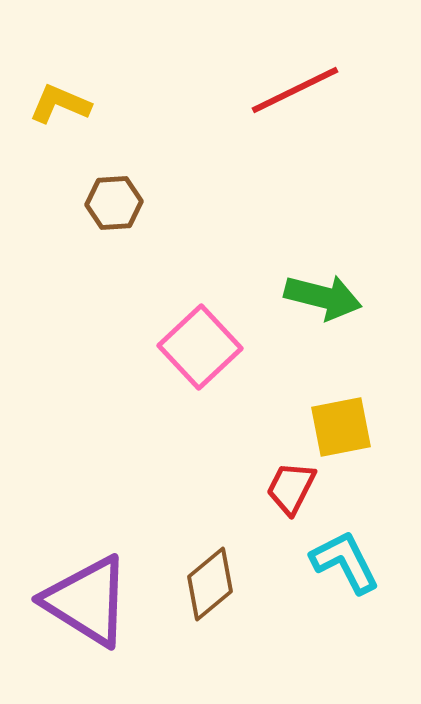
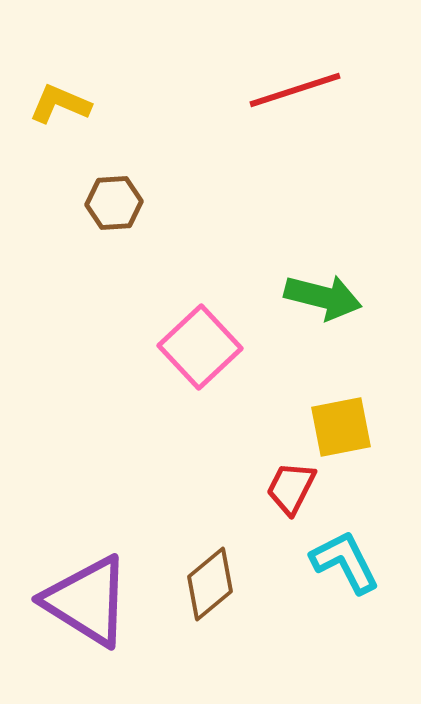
red line: rotated 8 degrees clockwise
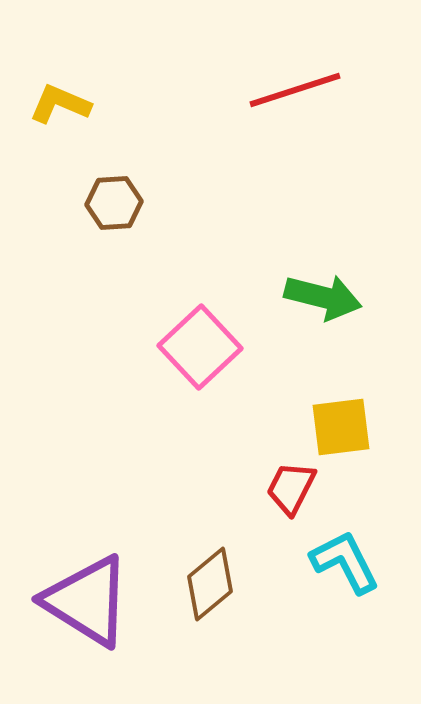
yellow square: rotated 4 degrees clockwise
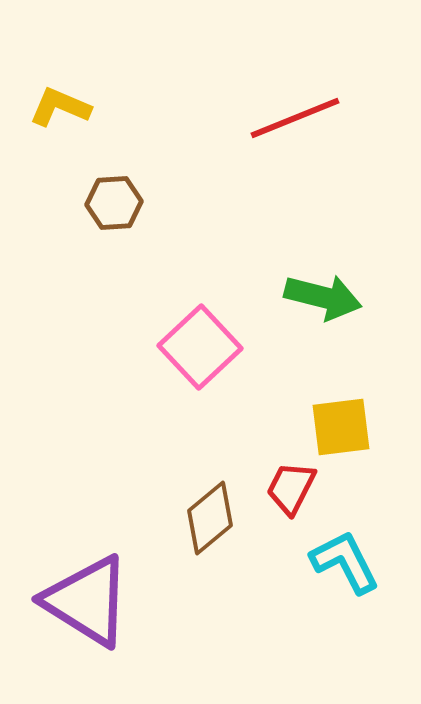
red line: moved 28 px down; rotated 4 degrees counterclockwise
yellow L-shape: moved 3 px down
brown diamond: moved 66 px up
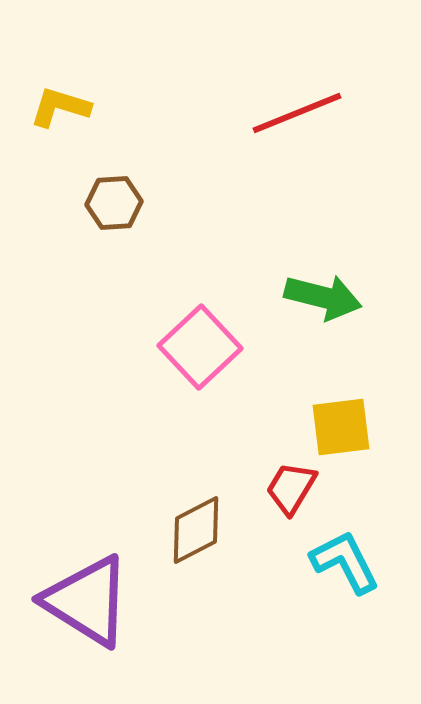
yellow L-shape: rotated 6 degrees counterclockwise
red line: moved 2 px right, 5 px up
red trapezoid: rotated 4 degrees clockwise
brown diamond: moved 14 px left, 12 px down; rotated 12 degrees clockwise
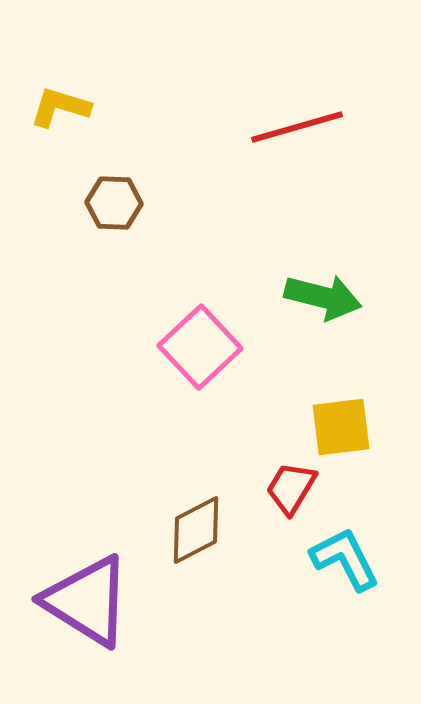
red line: moved 14 px down; rotated 6 degrees clockwise
brown hexagon: rotated 6 degrees clockwise
cyan L-shape: moved 3 px up
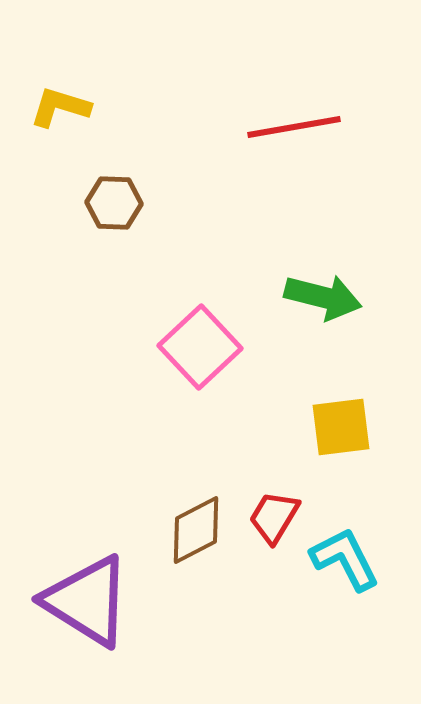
red line: moved 3 px left; rotated 6 degrees clockwise
red trapezoid: moved 17 px left, 29 px down
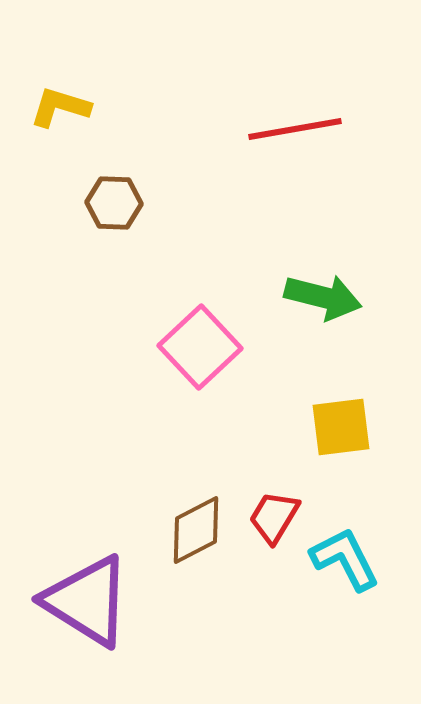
red line: moved 1 px right, 2 px down
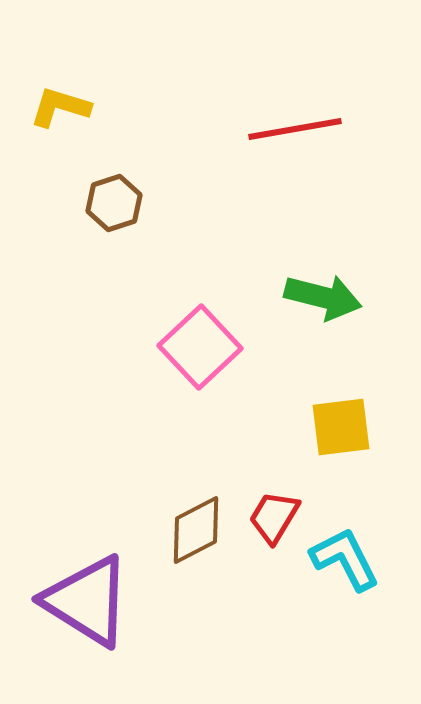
brown hexagon: rotated 20 degrees counterclockwise
